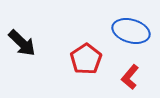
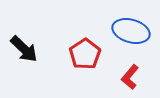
black arrow: moved 2 px right, 6 px down
red pentagon: moved 1 px left, 5 px up
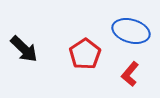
red L-shape: moved 3 px up
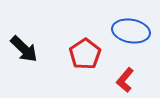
blue ellipse: rotated 6 degrees counterclockwise
red L-shape: moved 5 px left, 6 px down
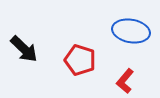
red pentagon: moved 5 px left, 6 px down; rotated 20 degrees counterclockwise
red L-shape: moved 1 px down
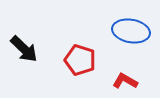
red L-shape: rotated 80 degrees clockwise
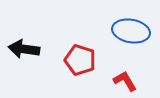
black arrow: rotated 144 degrees clockwise
red L-shape: rotated 30 degrees clockwise
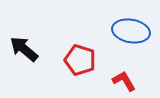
black arrow: rotated 32 degrees clockwise
red L-shape: moved 1 px left
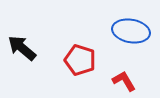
black arrow: moved 2 px left, 1 px up
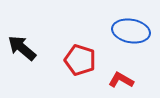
red L-shape: moved 3 px left, 1 px up; rotated 30 degrees counterclockwise
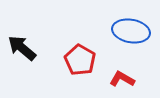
red pentagon: rotated 12 degrees clockwise
red L-shape: moved 1 px right, 1 px up
